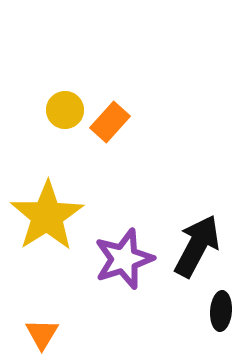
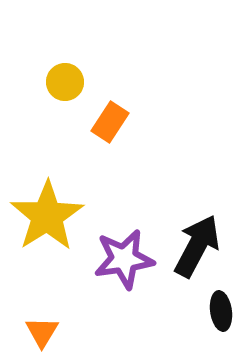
yellow circle: moved 28 px up
orange rectangle: rotated 9 degrees counterclockwise
purple star: rotated 10 degrees clockwise
black ellipse: rotated 12 degrees counterclockwise
orange triangle: moved 2 px up
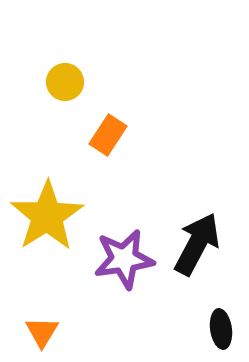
orange rectangle: moved 2 px left, 13 px down
black arrow: moved 2 px up
black ellipse: moved 18 px down
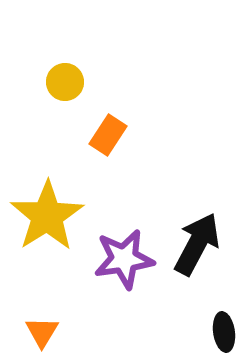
black ellipse: moved 3 px right, 3 px down
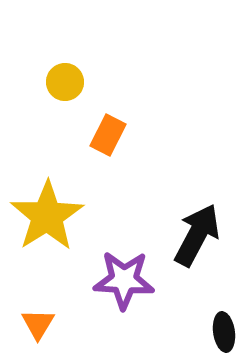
orange rectangle: rotated 6 degrees counterclockwise
black arrow: moved 9 px up
purple star: moved 21 px down; rotated 12 degrees clockwise
orange triangle: moved 4 px left, 8 px up
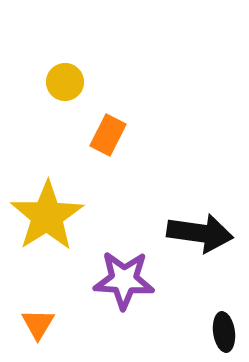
black arrow: moved 3 px right, 2 px up; rotated 70 degrees clockwise
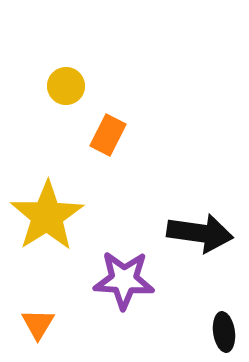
yellow circle: moved 1 px right, 4 px down
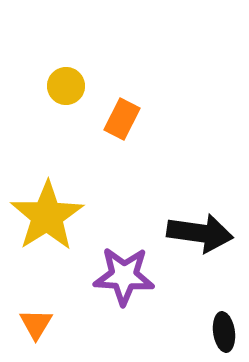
orange rectangle: moved 14 px right, 16 px up
purple star: moved 4 px up
orange triangle: moved 2 px left
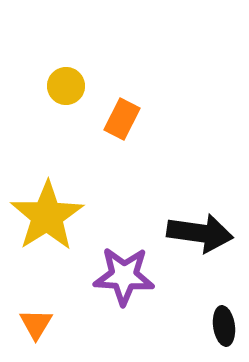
black ellipse: moved 6 px up
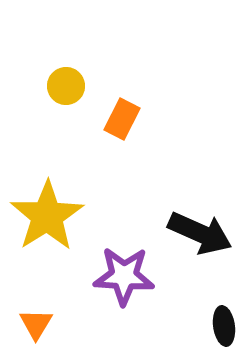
black arrow: rotated 16 degrees clockwise
